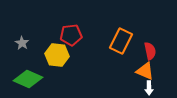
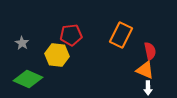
orange rectangle: moved 6 px up
orange triangle: moved 1 px up
white arrow: moved 1 px left
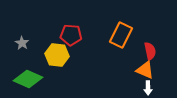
red pentagon: rotated 10 degrees clockwise
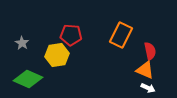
yellow hexagon: rotated 15 degrees counterclockwise
white arrow: rotated 64 degrees counterclockwise
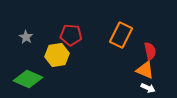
gray star: moved 4 px right, 6 px up
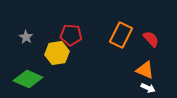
red semicircle: moved 1 px right, 12 px up; rotated 30 degrees counterclockwise
yellow hexagon: moved 2 px up
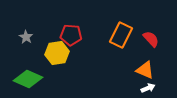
white arrow: rotated 48 degrees counterclockwise
